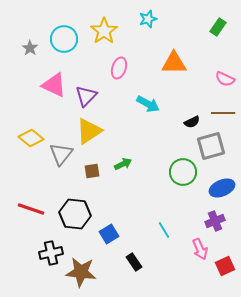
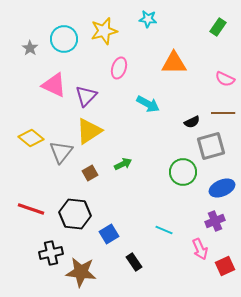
cyan star: rotated 24 degrees clockwise
yellow star: rotated 20 degrees clockwise
gray triangle: moved 2 px up
brown square: moved 2 px left, 2 px down; rotated 21 degrees counterclockwise
cyan line: rotated 36 degrees counterclockwise
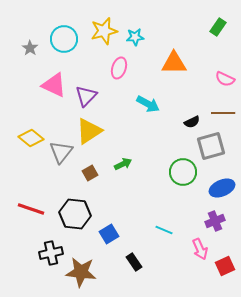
cyan star: moved 13 px left, 18 px down; rotated 12 degrees counterclockwise
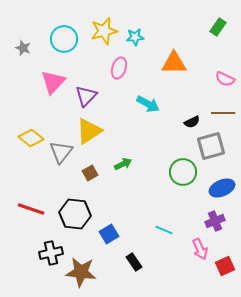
gray star: moved 7 px left; rotated 14 degrees counterclockwise
pink triangle: moved 1 px left, 3 px up; rotated 48 degrees clockwise
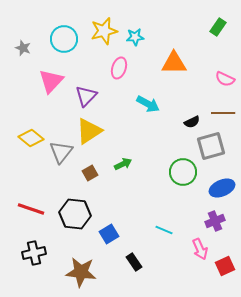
pink triangle: moved 2 px left, 1 px up
black cross: moved 17 px left
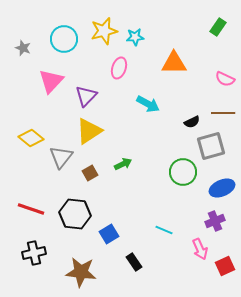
gray triangle: moved 5 px down
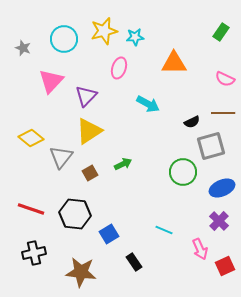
green rectangle: moved 3 px right, 5 px down
purple cross: moved 4 px right; rotated 24 degrees counterclockwise
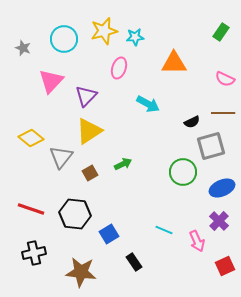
pink arrow: moved 3 px left, 8 px up
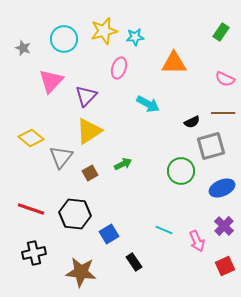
green circle: moved 2 px left, 1 px up
purple cross: moved 5 px right, 5 px down
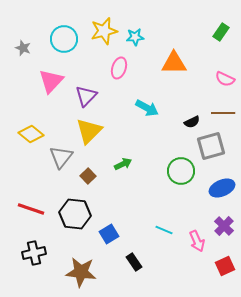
cyan arrow: moved 1 px left, 4 px down
yellow triangle: rotated 12 degrees counterclockwise
yellow diamond: moved 4 px up
brown square: moved 2 px left, 3 px down; rotated 14 degrees counterclockwise
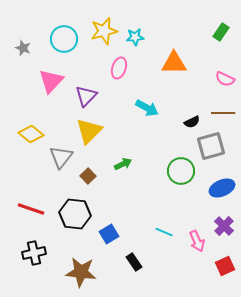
cyan line: moved 2 px down
